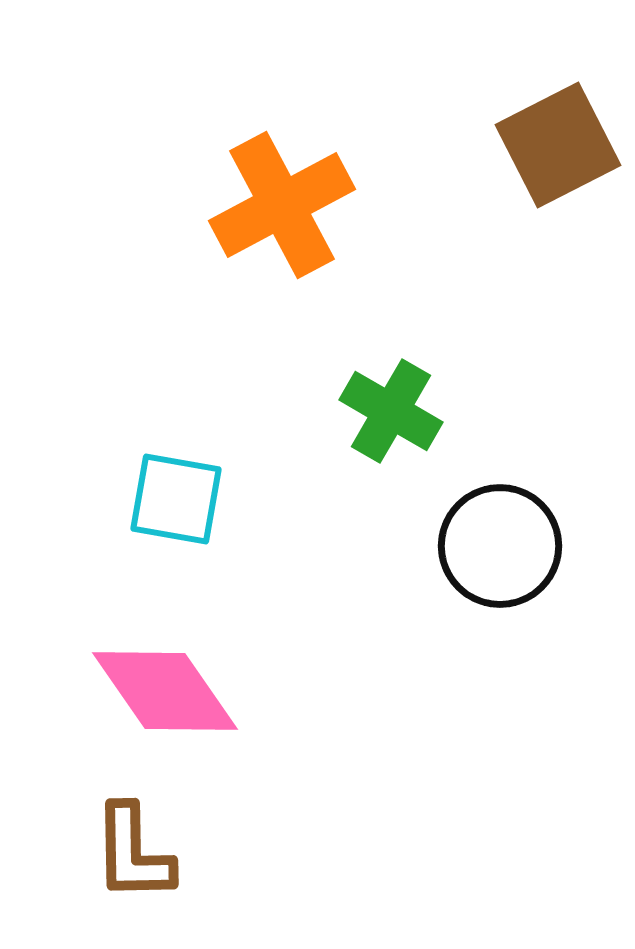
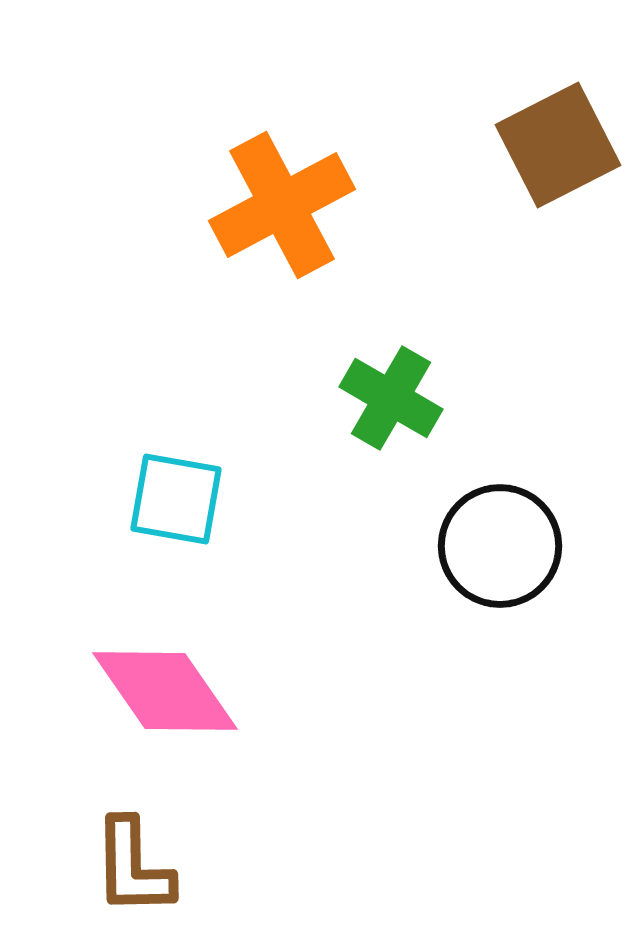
green cross: moved 13 px up
brown L-shape: moved 14 px down
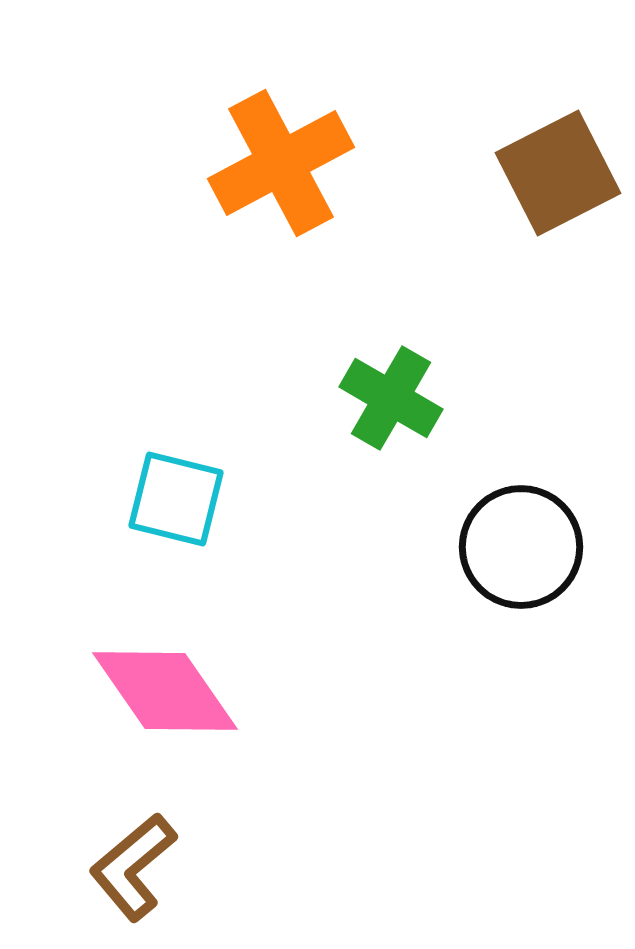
brown square: moved 28 px down
orange cross: moved 1 px left, 42 px up
cyan square: rotated 4 degrees clockwise
black circle: moved 21 px right, 1 px down
brown L-shape: rotated 51 degrees clockwise
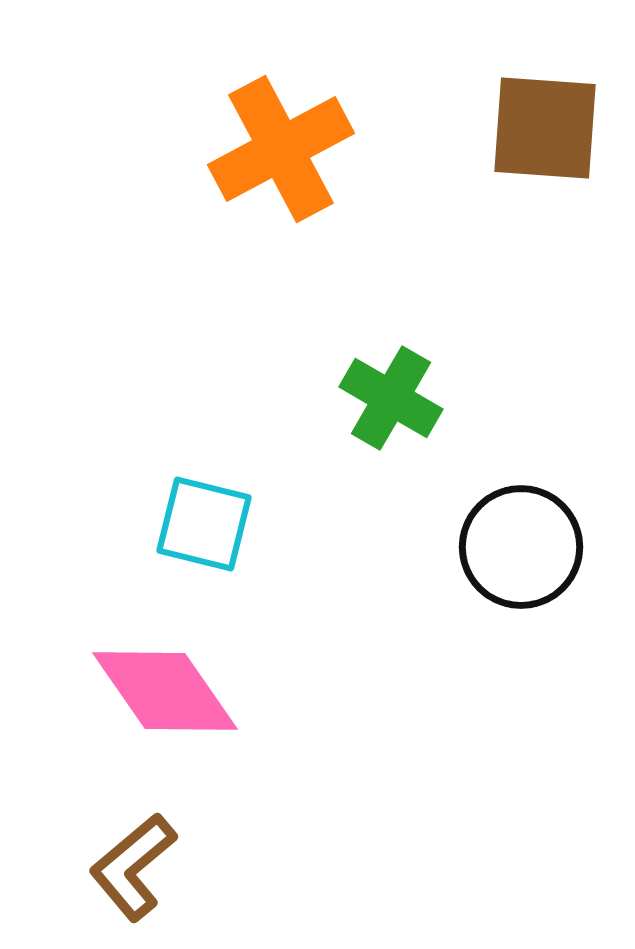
orange cross: moved 14 px up
brown square: moved 13 px left, 45 px up; rotated 31 degrees clockwise
cyan square: moved 28 px right, 25 px down
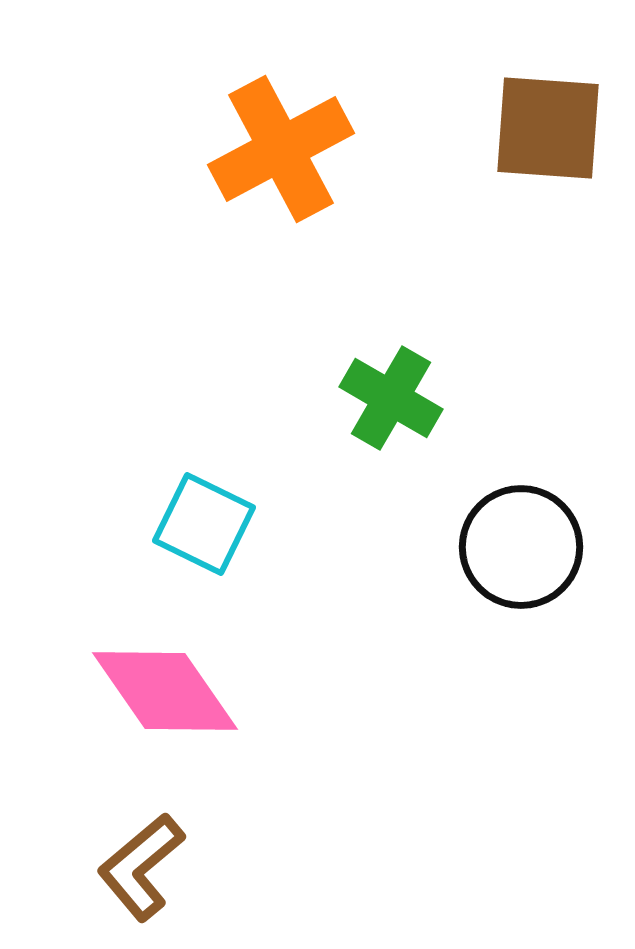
brown square: moved 3 px right
cyan square: rotated 12 degrees clockwise
brown L-shape: moved 8 px right
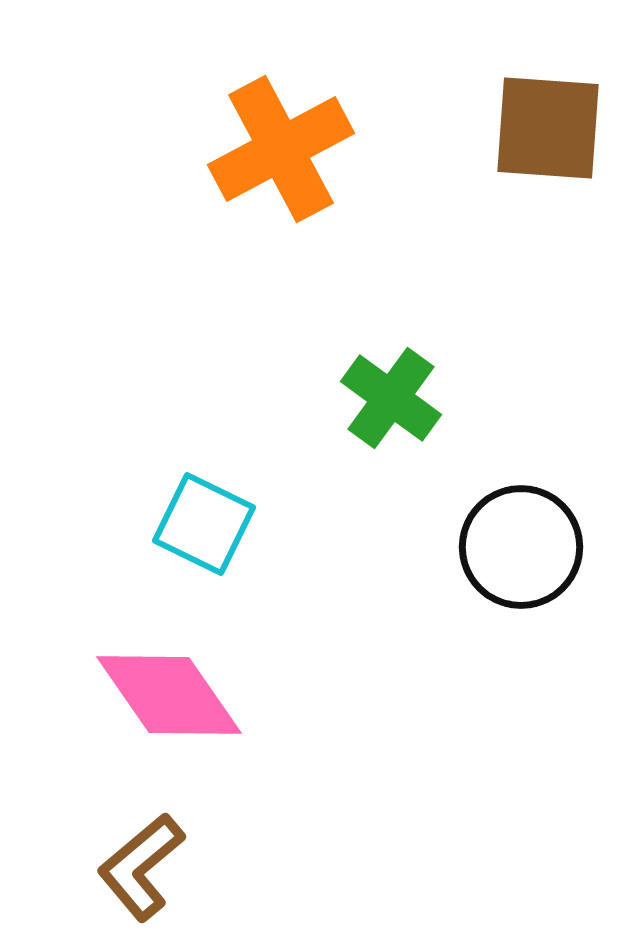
green cross: rotated 6 degrees clockwise
pink diamond: moved 4 px right, 4 px down
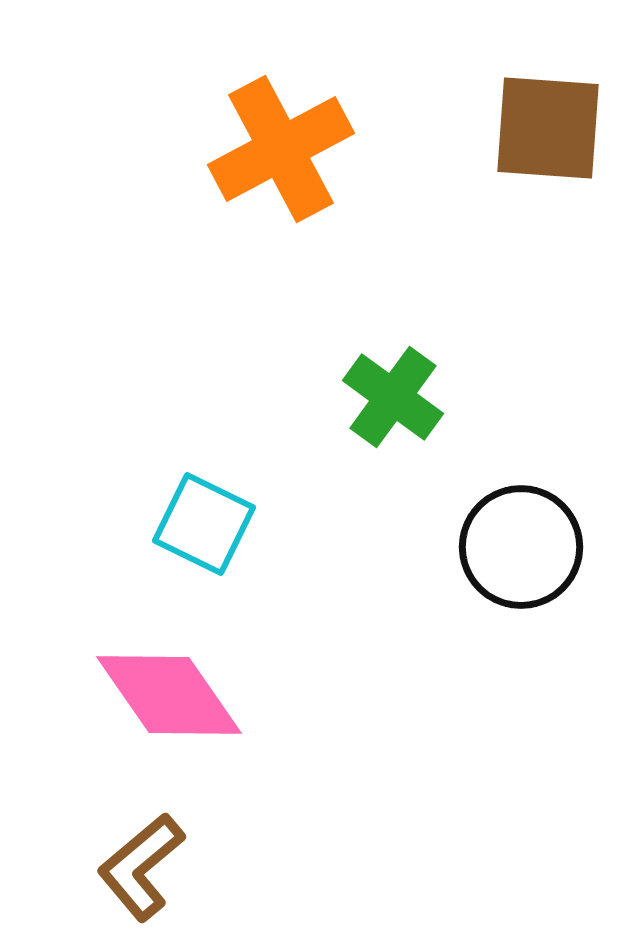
green cross: moved 2 px right, 1 px up
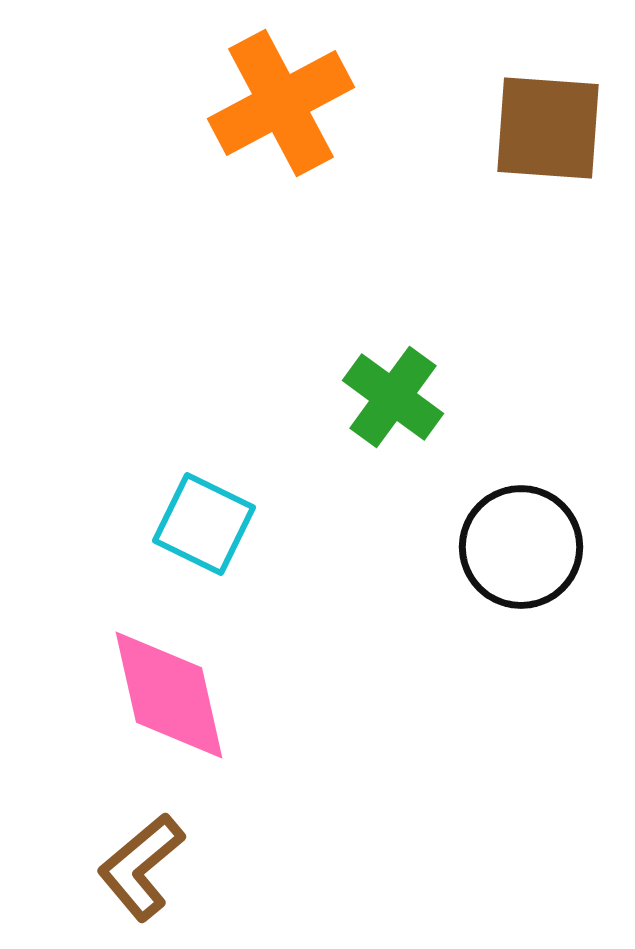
orange cross: moved 46 px up
pink diamond: rotated 22 degrees clockwise
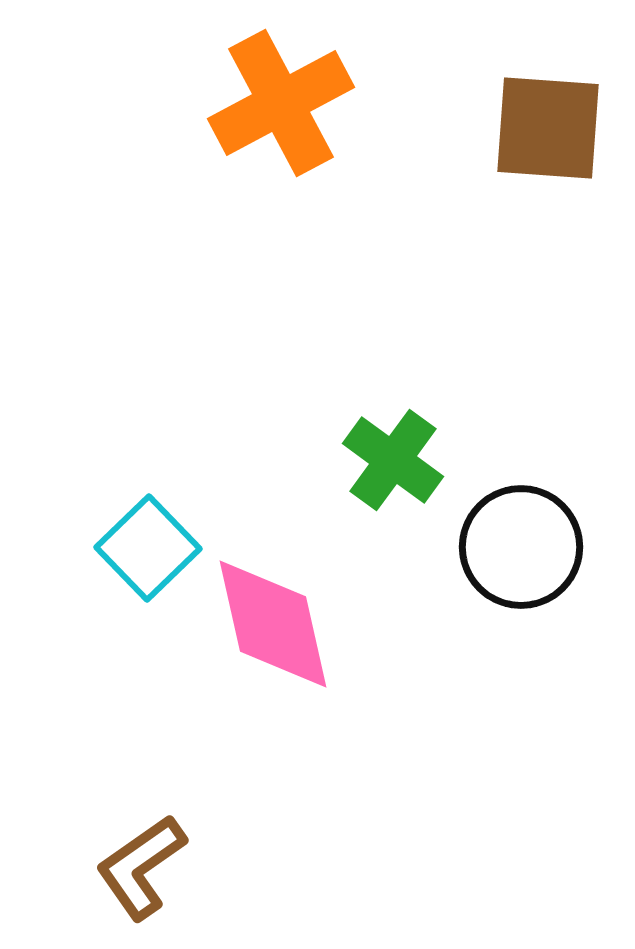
green cross: moved 63 px down
cyan square: moved 56 px left, 24 px down; rotated 20 degrees clockwise
pink diamond: moved 104 px right, 71 px up
brown L-shape: rotated 5 degrees clockwise
